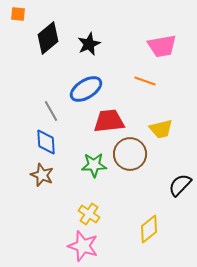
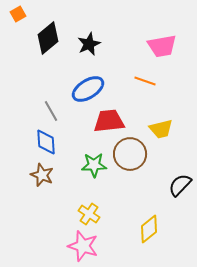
orange square: rotated 35 degrees counterclockwise
blue ellipse: moved 2 px right
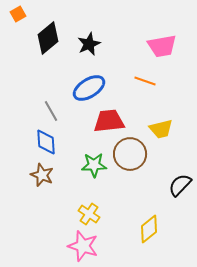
blue ellipse: moved 1 px right, 1 px up
